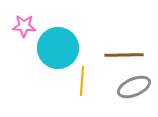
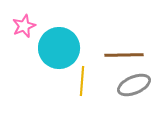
pink star: rotated 25 degrees counterclockwise
cyan circle: moved 1 px right
gray ellipse: moved 2 px up
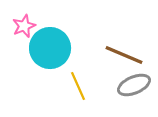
cyan circle: moved 9 px left
brown line: rotated 24 degrees clockwise
yellow line: moved 4 px left, 5 px down; rotated 28 degrees counterclockwise
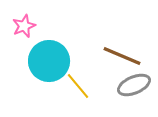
cyan circle: moved 1 px left, 13 px down
brown line: moved 2 px left, 1 px down
yellow line: rotated 16 degrees counterclockwise
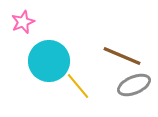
pink star: moved 1 px left, 4 px up
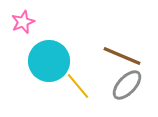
gray ellipse: moved 7 px left; rotated 24 degrees counterclockwise
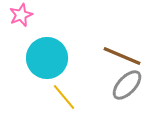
pink star: moved 2 px left, 7 px up
cyan circle: moved 2 px left, 3 px up
yellow line: moved 14 px left, 11 px down
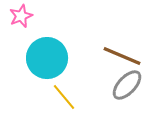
pink star: moved 1 px down
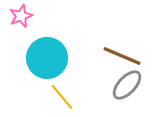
yellow line: moved 2 px left
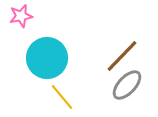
pink star: rotated 10 degrees clockwise
brown line: rotated 69 degrees counterclockwise
